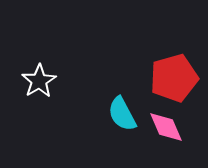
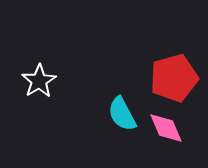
pink diamond: moved 1 px down
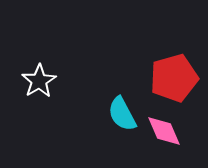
pink diamond: moved 2 px left, 3 px down
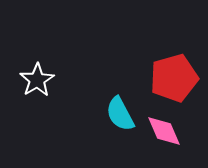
white star: moved 2 px left, 1 px up
cyan semicircle: moved 2 px left
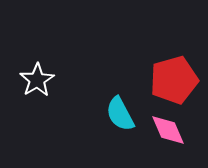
red pentagon: moved 2 px down
pink diamond: moved 4 px right, 1 px up
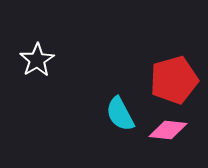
white star: moved 20 px up
pink diamond: rotated 60 degrees counterclockwise
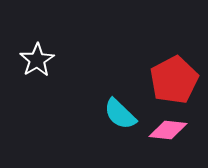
red pentagon: rotated 12 degrees counterclockwise
cyan semicircle: rotated 18 degrees counterclockwise
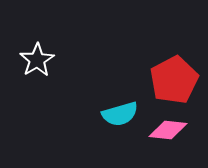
cyan semicircle: rotated 60 degrees counterclockwise
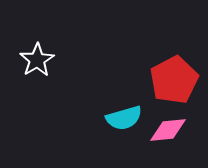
cyan semicircle: moved 4 px right, 4 px down
pink diamond: rotated 12 degrees counterclockwise
